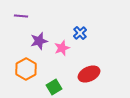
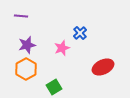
purple star: moved 12 px left, 4 px down
red ellipse: moved 14 px right, 7 px up
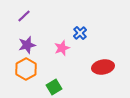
purple line: moved 3 px right; rotated 48 degrees counterclockwise
red ellipse: rotated 15 degrees clockwise
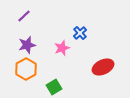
red ellipse: rotated 15 degrees counterclockwise
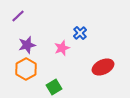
purple line: moved 6 px left
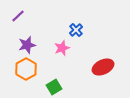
blue cross: moved 4 px left, 3 px up
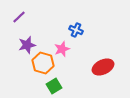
purple line: moved 1 px right, 1 px down
blue cross: rotated 24 degrees counterclockwise
pink star: moved 1 px down
orange hexagon: moved 17 px right, 6 px up; rotated 15 degrees counterclockwise
green square: moved 1 px up
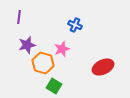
purple line: rotated 40 degrees counterclockwise
blue cross: moved 1 px left, 5 px up
green square: rotated 28 degrees counterclockwise
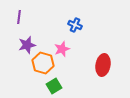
red ellipse: moved 2 px up; rotated 55 degrees counterclockwise
green square: rotated 28 degrees clockwise
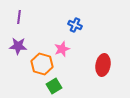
purple star: moved 9 px left, 1 px down; rotated 18 degrees clockwise
orange hexagon: moved 1 px left, 1 px down
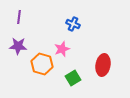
blue cross: moved 2 px left, 1 px up
green square: moved 19 px right, 8 px up
